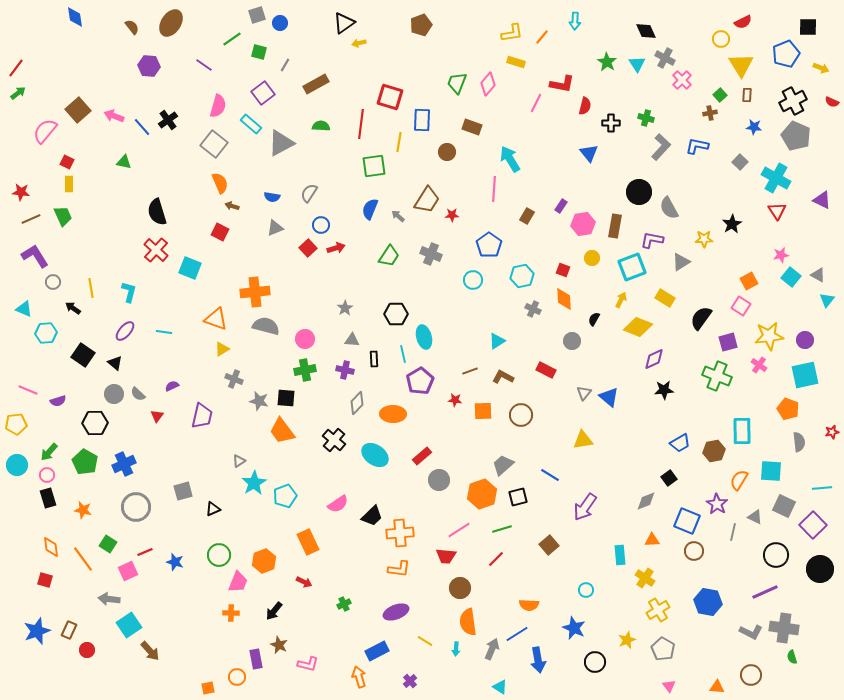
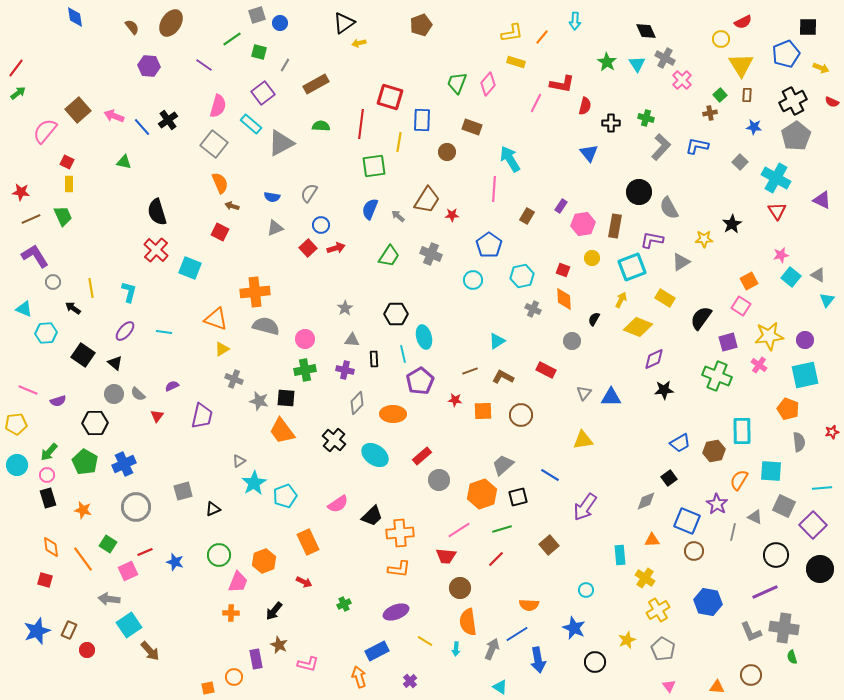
gray pentagon at (796, 136): rotated 16 degrees clockwise
blue triangle at (609, 397): moved 2 px right; rotated 40 degrees counterclockwise
gray L-shape at (751, 632): rotated 40 degrees clockwise
orange circle at (237, 677): moved 3 px left
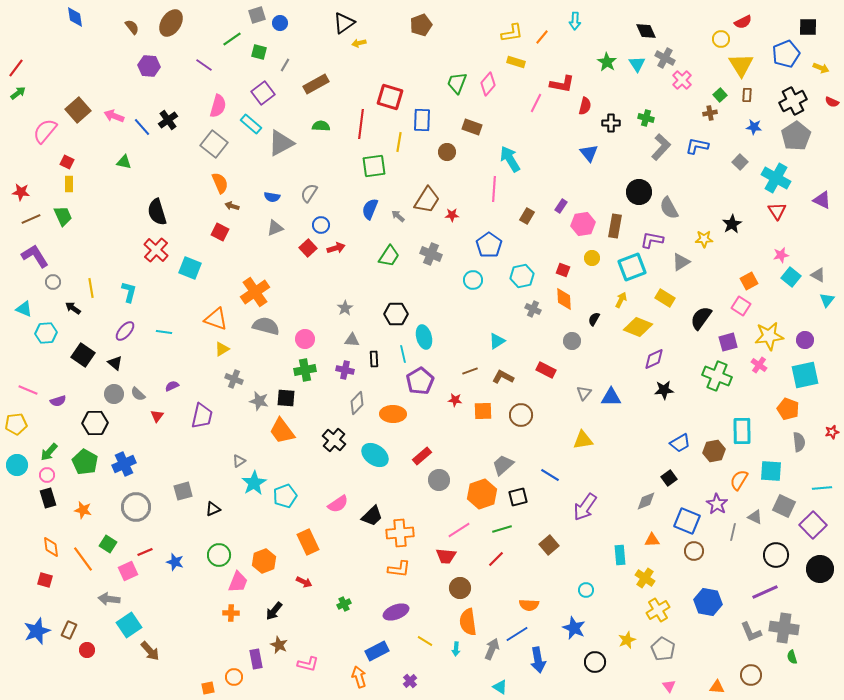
orange cross at (255, 292): rotated 28 degrees counterclockwise
